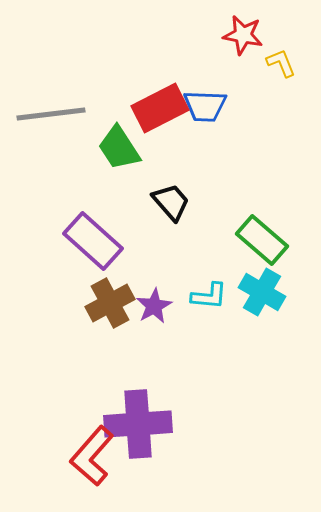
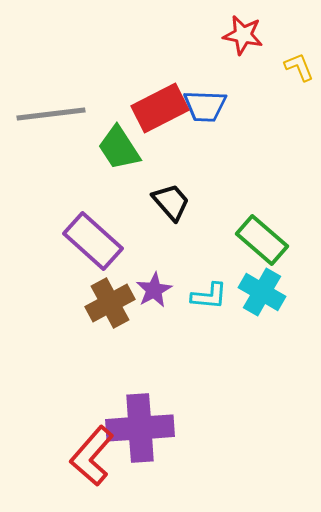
yellow L-shape: moved 18 px right, 4 px down
purple star: moved 16 px up
purple cross: moved 2 px right, 4 px down
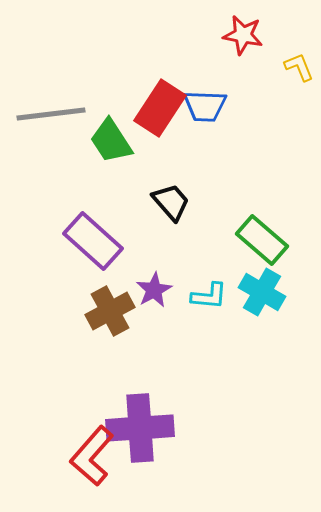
red rectangle: rotated 30 degrees counterclockwise
green trapezoid: moved 8 px left, 7 px up
brown cross: moved 8 px down
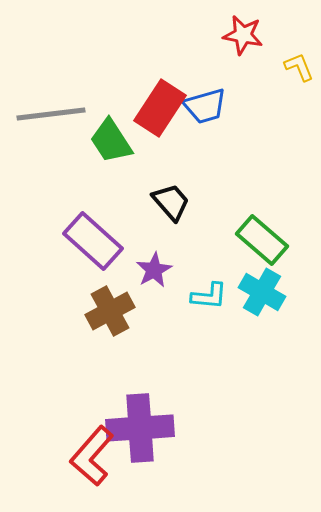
blue trapezoid: rotated 18 degrees counterclockwise
purple star: moved 20 px up
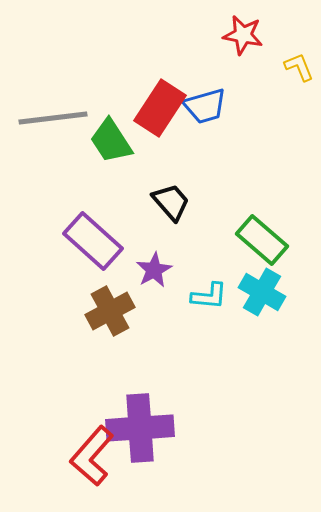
gray line: moved 2 px right, 4 px down
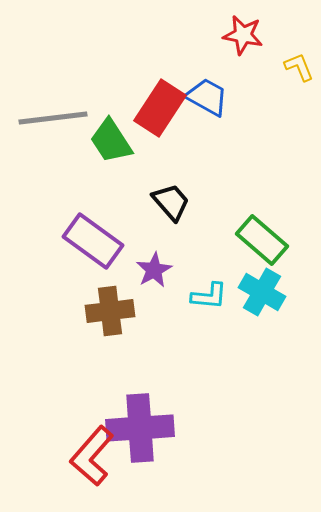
blue trapezoid: moved 2 px right, 9 px up; rotated 135 degrees counterclockwise
purple rectangle: rotated 6 degrees counterclockwise
brown cross: rotated 21 degrees clockwise
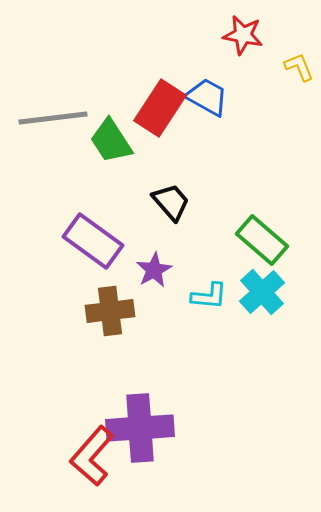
cyan cross: rotated 18 degrees clockwise
